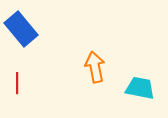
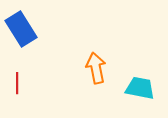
blue rectangle: rotated 8 degrees clockwise
orange arrow: moved 1 px right, 1 px down
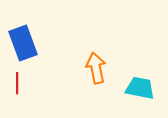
blue rectangle: moved 2 px right, 14 px down; rotated 12 degrees clockwise
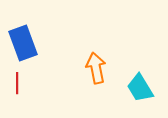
cyan trapezoid: rotated 132 degrees counterclockwise
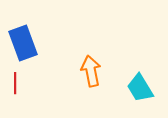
orange arrow: moved 5 px left, 3 px down
red line: moved 2 px left
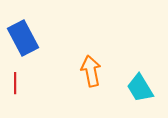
blue rectangle: moved 5 px up; rotated 8 degrees counterclockwise
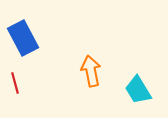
red line: rotated 15 degrees counterclockwise
cyan trapezoid: moved 2 px left, 2 px down
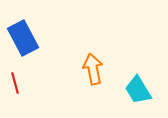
orange arrow: moved 2 px right, 2 px up
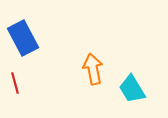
cyan trapezoid: moved 6 px left, 1 px up
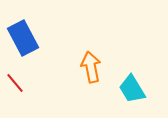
orange arrow: moved 2 px left, 2 px up
red line: rotated 25 degrees counterclockwise
